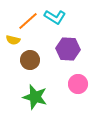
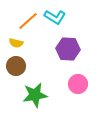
yellow semicircle: moved 3 px right, 3 px down
brown circle: moved 14 px left, 6 px down
green star: moved 2 px up; rotated 25 degrees counterclockwise
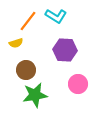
cyan L-shape: moved 1 px right, 1 px up
orange line: rotated 10 degrees counterclockwise
yellow semicircle: rotated 32 degrees counterclockwise
purple hexagon: moved 3 px left, 1 px down
brown circle: moved 10 px right, 4 px down
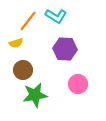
purple hexagon: moved 1 px up
brown circle: moved 3 px left
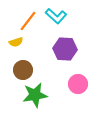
cyan L-shape: rotated 10 degrees clockwise
yellow semicircle: moved 1 px up
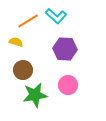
orange line: rotated 20 degrees clockwise
yellow semicircle: rotated 144 degrees counterclockwise
pink circle: moved 10 px left, 1 px down
